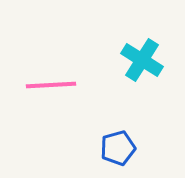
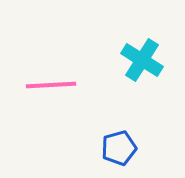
blue pentagon: moved 1 px right
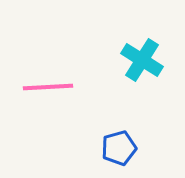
pink line: moved 3 px left, 2 px down
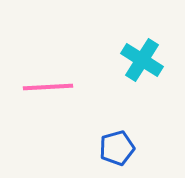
blue pentagon: moved 2 px left
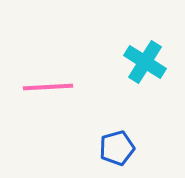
cyan cross: moved 3 px right, 2 px down
